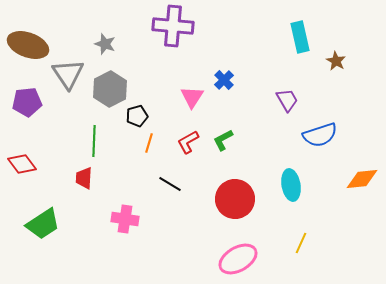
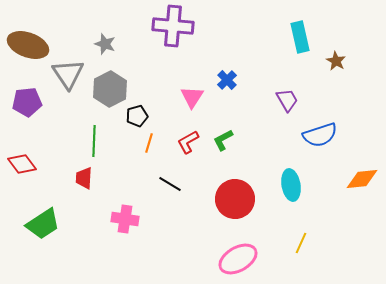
blue cross: moved 3 px right
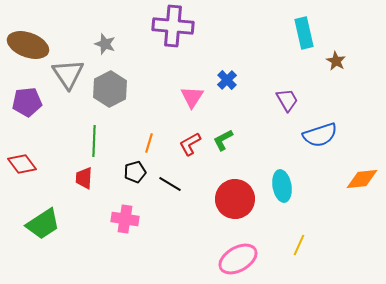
cyan rectangle: moved 4 px right, 4 px up
black pentagon: moved 2 px left, 56 px down
red L-shape: moved 2 px right, 2 px down
cyan ellipse: moved 9 px left, 1 px down
yellow line: moved 2 px left, 2 px down
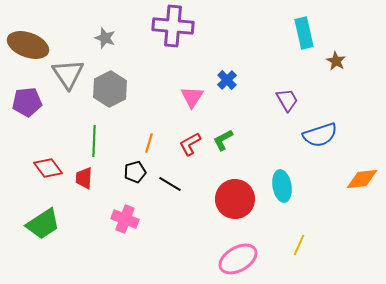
gray star: moved 6 px up
red diamond: moved 26 px right, 4 px down
pink cross: rotated 12 degrees clockwise
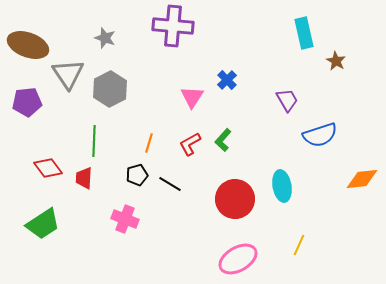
green L-shape: rotated 20 degrees counterclockwise
black pentagon: moved 2 px right, 3 px down
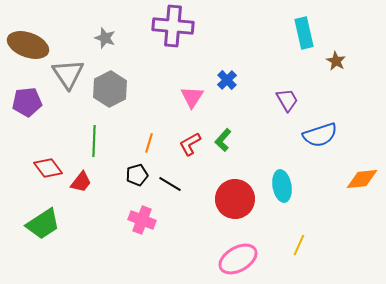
red trapezoid: moved 3 px left, 4 px down; rotated 145 degrees counterclockwise
pink cross: moved 17 px right, 1 px down
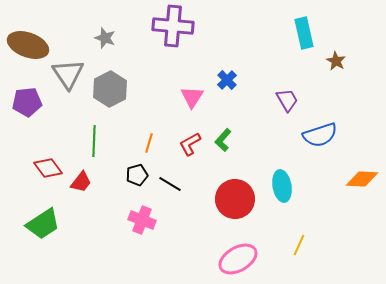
orange diamond: rotated 8 degrees clockwise
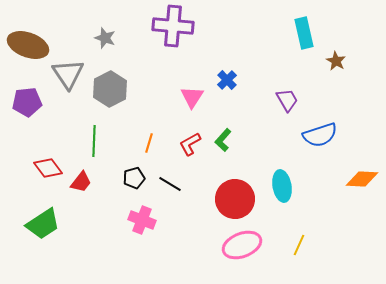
black pentagon: moved 3 px left, 3 px down
pink ellipse: moved 4 px right, 14 px up; rotated 9 degrees clockwise
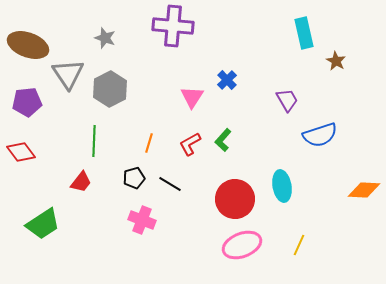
red diamond: moved 27 px left, 16 px up
orange diamond: moved 2 px right, 11 px down
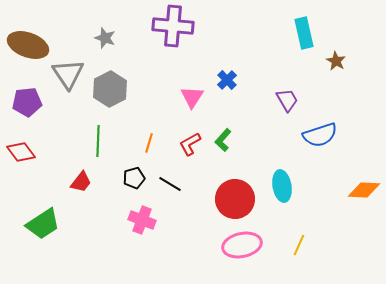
green line: moved 4 px right
pink ellipse: rotated 9 degrees clockwise
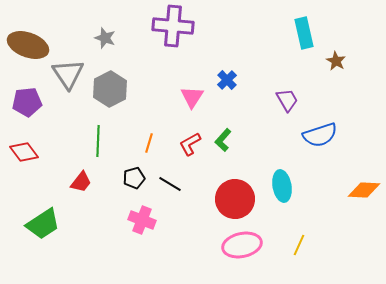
red diamond: moved 3 px right
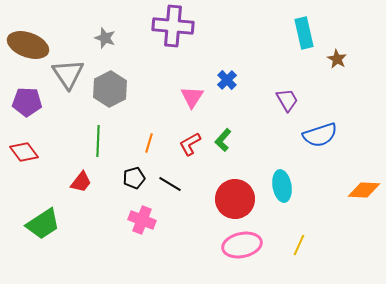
brown star: moved 1 px right, 2 px up
purple pentagon: rotated 8 degrees clockwise
